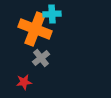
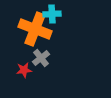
red star: moved 12 px up
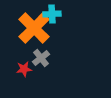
orange cross: moved 1 px left, 1 px up; rotated 24 degrees clockwise
red star: moved 1 px up
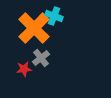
cyan cross: moved 2 px right, 2 px down; rotated 24 degrees clockwise
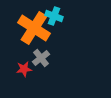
orange cross: rotated 12 degrees counterclockwise
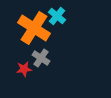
cyan cross: moved 3 px right; rotated 18 degrees clockwise
gray cross: rotated 18 degrees counterclockwise
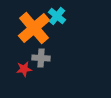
orange cross: rotated 16 degrees clockwise
gray cross: rotated 30 degrees counterclockwise
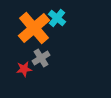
cyan cross: moved 2 px down
gray cross: rotated 36 degrees counterclockwise
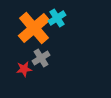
cyan cross: rotated 18 degrees clockwise
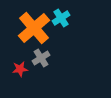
cyan cross: moved 4 px right
red star: moved 4 px left
